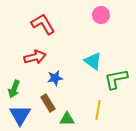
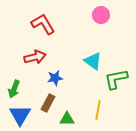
brown rectangle: rotated 60 degrees clockwise
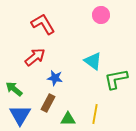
red arrow: rotated 25 degrees counterclockwise
blue star: rotated 21 degrees clockwise
green arrow: rotated 108 degrees clockwise
yellow line: moved 3 px left, 4 px down
green triangle: moved 1 px right
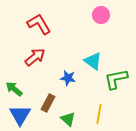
red L-shape: moved 4 px left
blue star: moved 13 px right
yellow line: moved 4 px right
green triangle: rotated 42 degrees clockwise
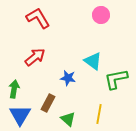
red L-shape: moved 1 px left, 6 px up
green arrow: rotated 60 degrees clockwise
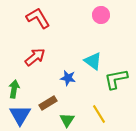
brown rectangle: rotated 30 degrees clockwise
yellow line: rotated 42 degrees counterclockwise
green triangle: moved 1 px left, 1 px down; rotated 21 degrees clockwise
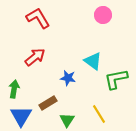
pink circle: moved 2 px right
blue triangle: moved 1 px right, 1 px down
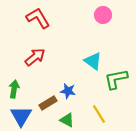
blue star: moved 13 px down
green triangle: rotated 35 degrees counterclockwise
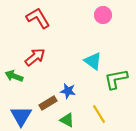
green arrow: moved 13 px up; rotated 78 degrees counterclockwise
